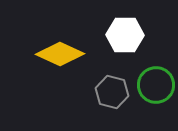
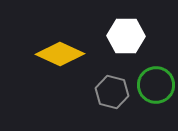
white hexagon: moved 1 px right, 1 px down
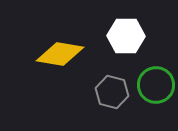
yellow diamond: rotated 15 degrees counterclockwise
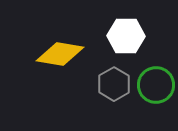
gray hexagon: moved 2 px right, 8 px up; rotated 16 degrees clockwise
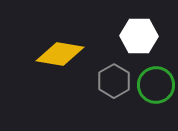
white hexagon: moved 13 px right
gray hexagon: moved 3 px up
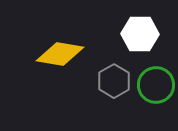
white hexagon: moved 1 px right, 2 px up
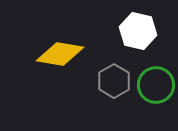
white hexagon: moved 2 px left, 3 px up; rotated 12 degrees clockwise
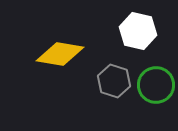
gray hexagon: rotated 12 degrees counterclockwise
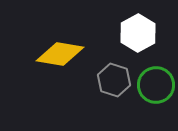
white hexagon: moved 2 px down; rotated 18 degrees clockwise
gray hexagon: moved 1 px up
